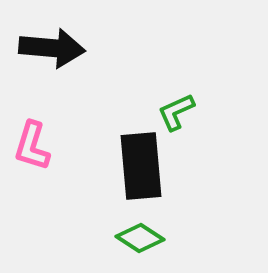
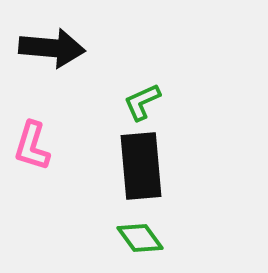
green L-shape: moved 34 px left, 10 px up
green diamond: rotated 21 degrees clockwise
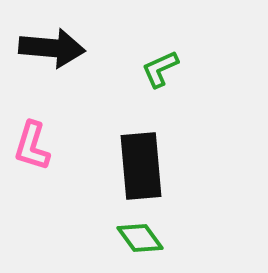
green L-shape: moved 18 px right, 33 px up
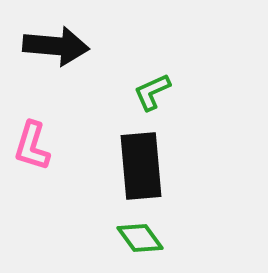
black arrow: moved 4 px right, 2 px up
green L-shape: moved 8 px left, 23 px down
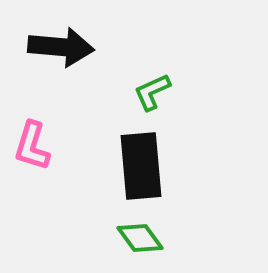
black arrow: moved 5 px right, 1 px down
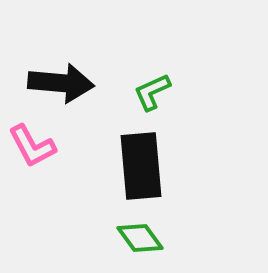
black arrow: moved 36 px down
pink L-shape: rotated 45 degrees counterclockwise
